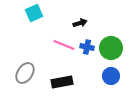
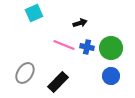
black rectangle: moved 4 px left; rotated 35 degrees counterclockwise
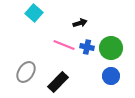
cyan square: rotated 24 degrees counterclockwise
gray ellipse: moved 1 px right, 1 px up
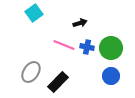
cyan square: rotated 12 degrees clockwise
gray ellipse: moved 5 px right
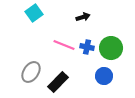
black arrow: moved 3 px right, 6 px up
blue circle: moved 7 px left
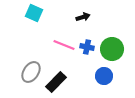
cyan square: rotated 30 degrees counterclockwise
green circle: moved 1 px right, 1 px down
black rectangle: moved 2 px left
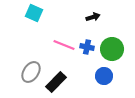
black arrow: moved 10 px right
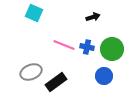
gray ellipse: rotated 35 degrees clockwise
black rectangle: rotated 10 degrees clockwise
